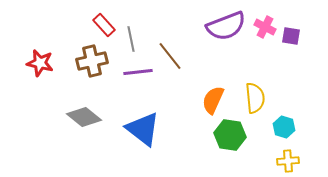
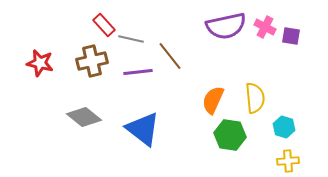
purple semicircle: rotated 9 degrees clockwise
gray line: rotated 65 degrees counterclockwise
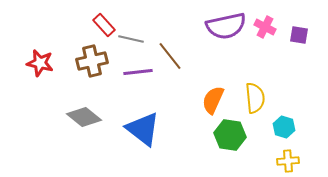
purple square: moved 8 px right, 1 px up
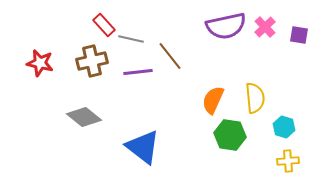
pink cross: rotated 20 degrees clockwise
blue triangle: moved 18 px down
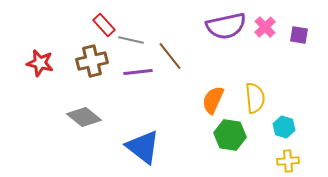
gray line: moved 1 px down
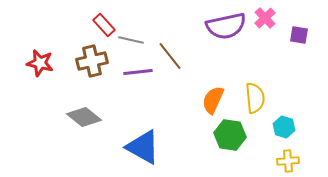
pink cross: moved 9 px up
blue triangle: rotated 9 degrees counterclockwise
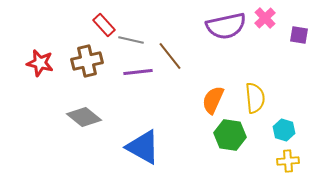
brown cross: moved 5 px left
cyan hexagon: moved 3 px down
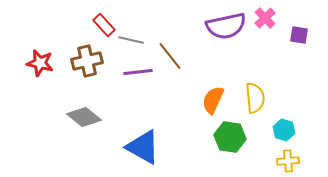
green hexagon: moved 2 px down
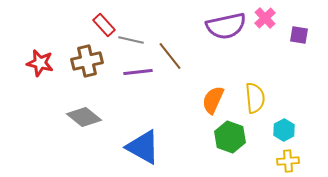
cyan hexagon: rotated 15 degrees clockwise
green hexagon: rotated 12 degrees clockwise
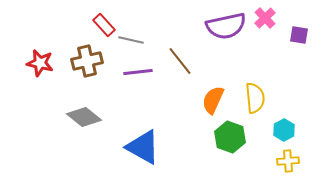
brown line: moved 10 px right, 5 px down
